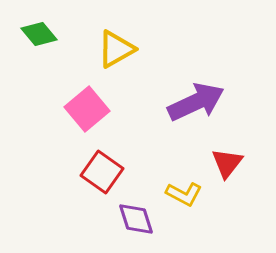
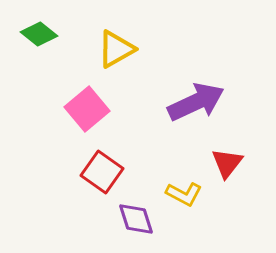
green diamond: rotated 12 degrees counterclockwise
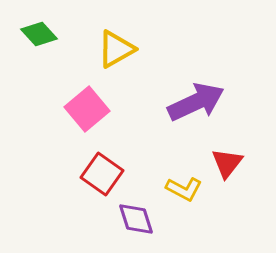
green diamond: rotated 9 degrees clockwise
red square: moved 2 px down
yellow L-shape: moved 5 px up
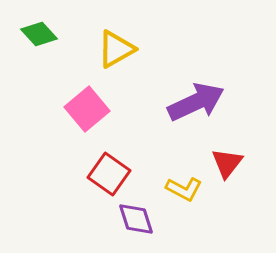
red square: moved 7 px right
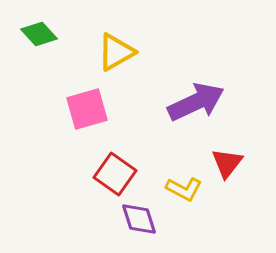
yellow triangle: moved 3 px down
pink square: rotated 24 degrees clockwise
red square: moved 6 px right
purple diamond: moved 3 px right
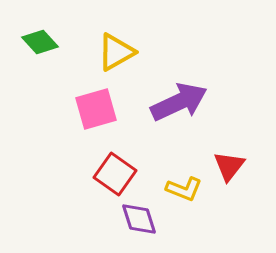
green diamond: moved 1 px right, 8 px down
purple arrow: moved 17 px left
pink square: moved 9 px right
red triangle: moved 2 px right, 3 px down
yellow L-shape: rotated 6 degrees counterclockwise
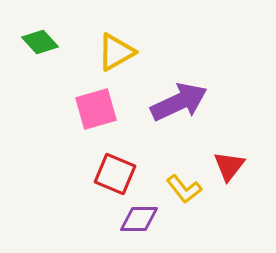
red square: rotated 12 degrees counterclockwise
yellow L-shape: rotated 30 degrees clockwise
purple diamond: rotated 72 degrees counterclockwise
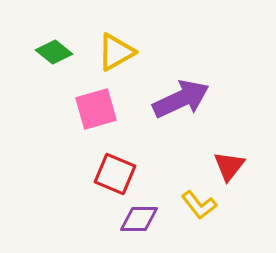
green diamond: moved 14 px right, 10 px down; rotated 9 degrees counterclockwise
purple arrow: moved 2 px right, 3 px up
yellow L-shape: moved 15 px right, 16 px down
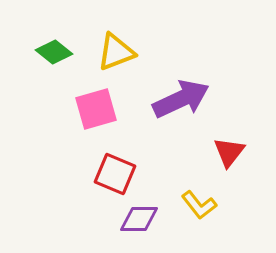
yellow triangle: rotated 9 degrees clockwise
red triangle: moved 14 px up
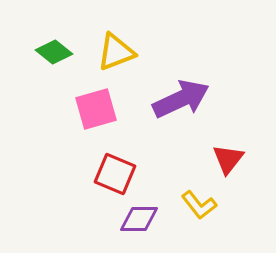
red triangle: moved 1 px left, 7 px down
